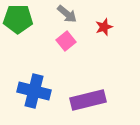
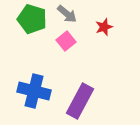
green pentagon: moved 14 px right; rotated 16 degrees clockwise
purple rectangle: moved 8 px left, 1 px down; rotated 48 degrees counterclockwise
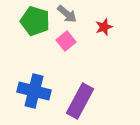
green pentagon: moved 3 px right, 2 px down
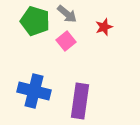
purple rectangle: rotated 20 degrees counterclockwise
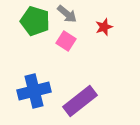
pink square: rotated 18 degrees counterclockwise
blue cross: rotated 28 degrees counterclockwise
purple rectangle: rotated 44 degrees clockwise
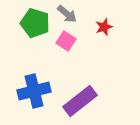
green pentagon: moved 2 px down
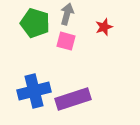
gray arrow: rotated 115 degrees counterclockwise
pink square: rotated 18 degrees counterclockwise
purple rectangle: moved 7 px left, 2 px up; rotated 20 degrees clockwise
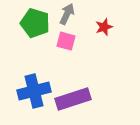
gray arrow: rotated 10 degrees clockwise
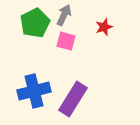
gray arrow: moved 3 px left, 1 px down
green pentagon: rotated 28 degrees clockwise
purple rectangle: rotated 40 degrees counterclockwise
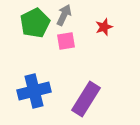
pink square: rotated 24 degrees counterclockwise
purple rectangle: moved 13 px right
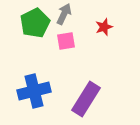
gray arrow: moved 1 px up
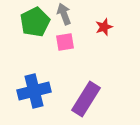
gray arrow: rotated 45 degrees counterclockwise
green pentagon: moved 1 px up
pink square: moved 1 px left, 1 px down
